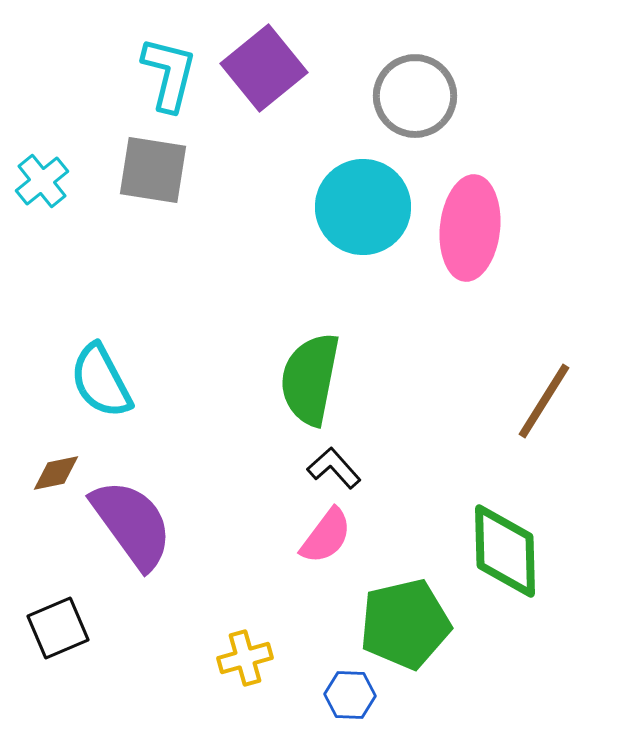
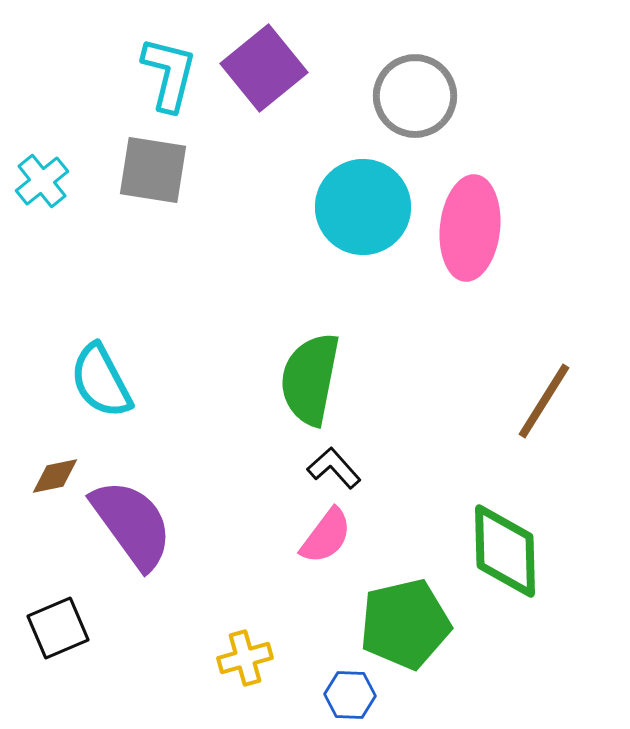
brown diamond: moved 1 px left, 3 px down
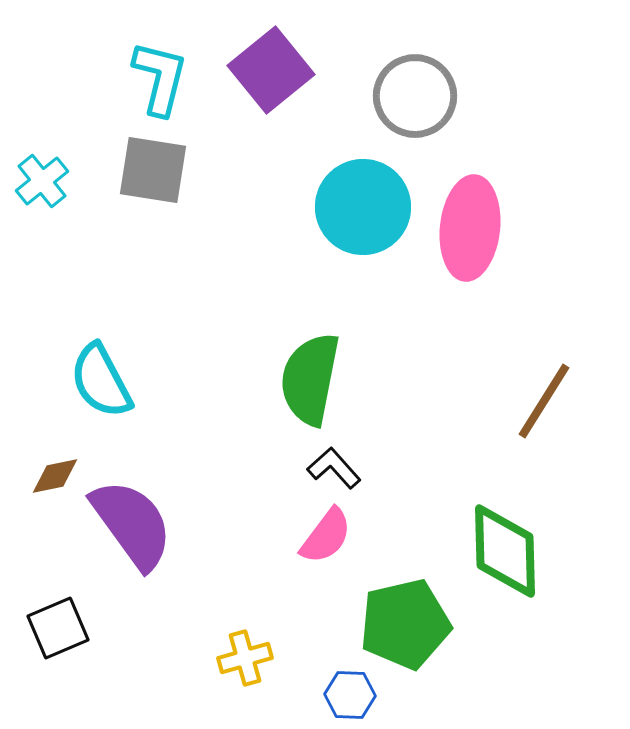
purple square: moved 7 px right, 2 px down
cyan L-shape: moved 9 px left, 4 px down
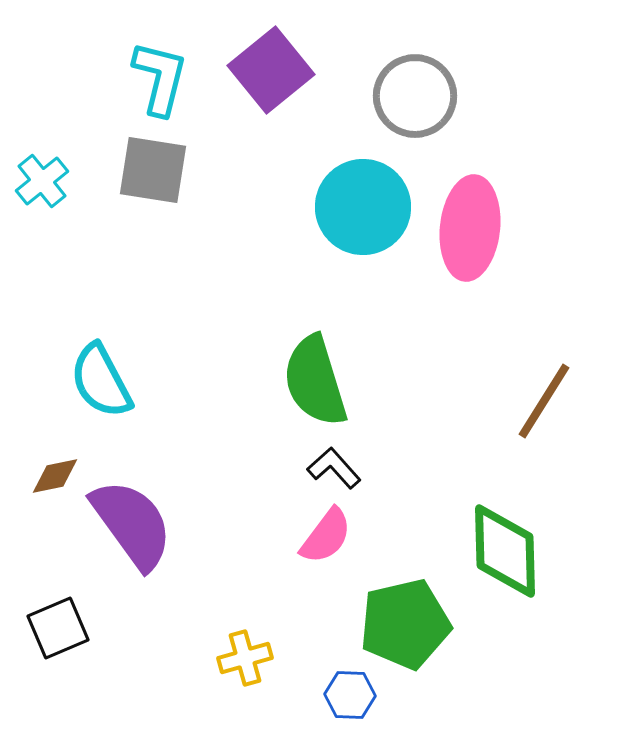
green semicircle: moved 5 px right, 2 px down; rotated 28 degrees counterclockwise
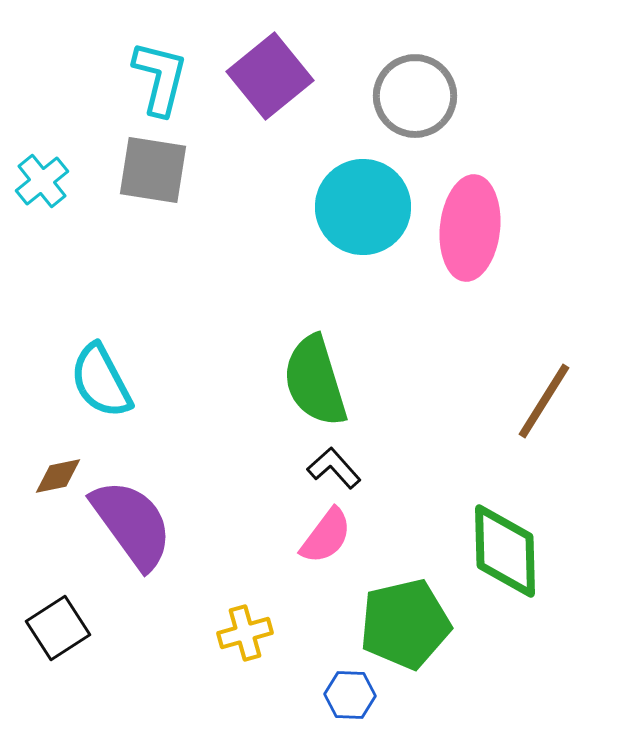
purple square: moved 1 px left, 6 px down
brown diamond: moved 3 px right
black square: rotated 10 degrees counterclockwise
yellow cross: moved 25 px up
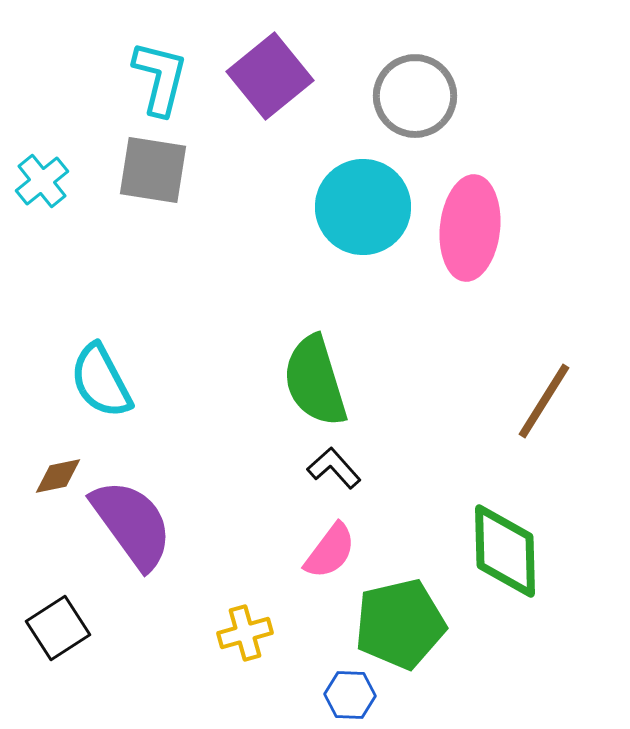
pink semicircle: moved 4 px right, 15 px down
green pentagon: moved 5 px left
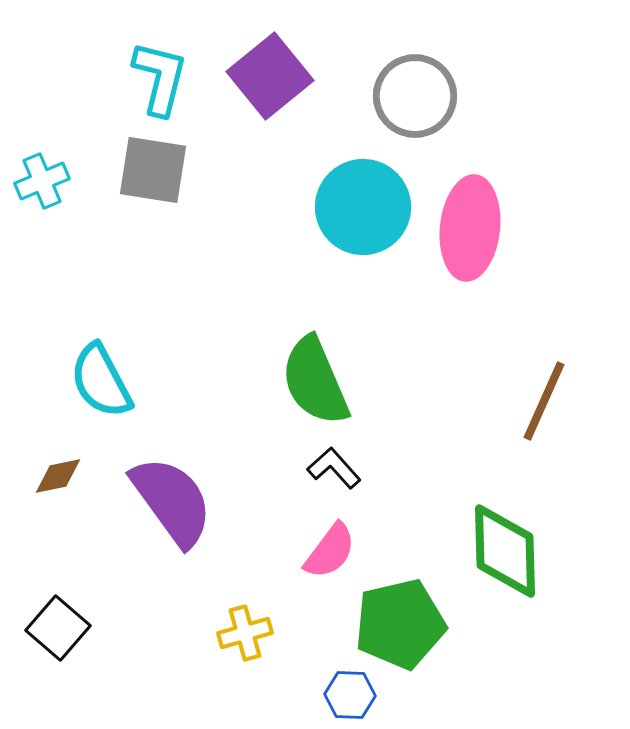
cyan cross: rotated 16 degrees clockwise
green semicircle: rotated 6 degrees counterclockwise
brown line: rotated 8 degrees counterclockwise
purple semicircle: moved 40 px right, 23 px up
black square: rotated 16 degrees counterclockwise
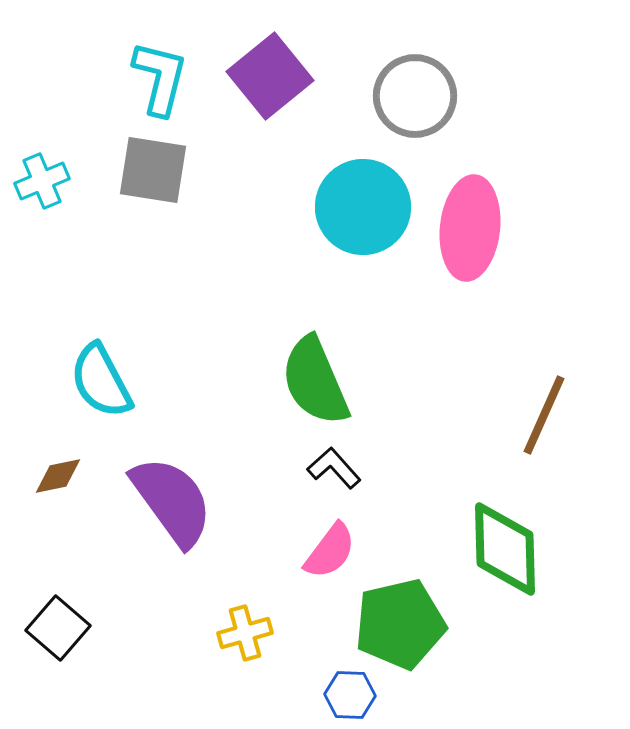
brown line: moved 14 px down
green diamond: moved 2 px up
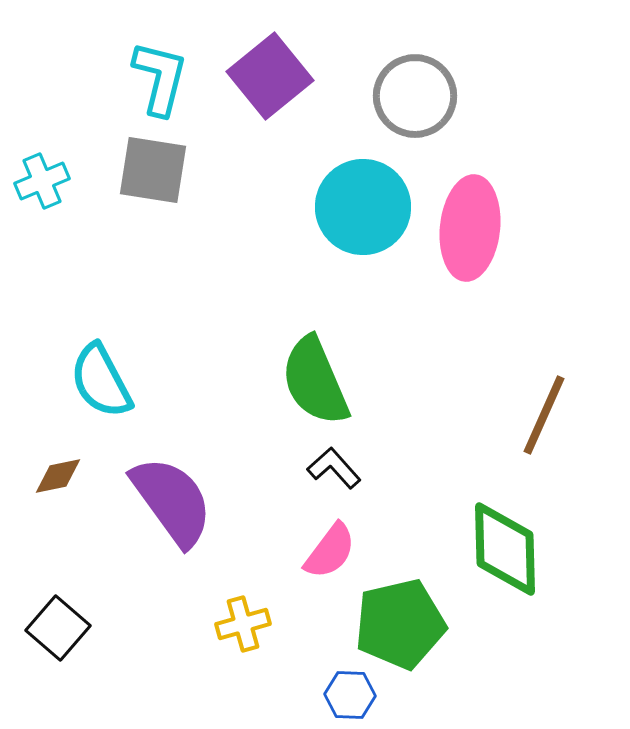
yellow cross: moved 2 px left, 9 px up
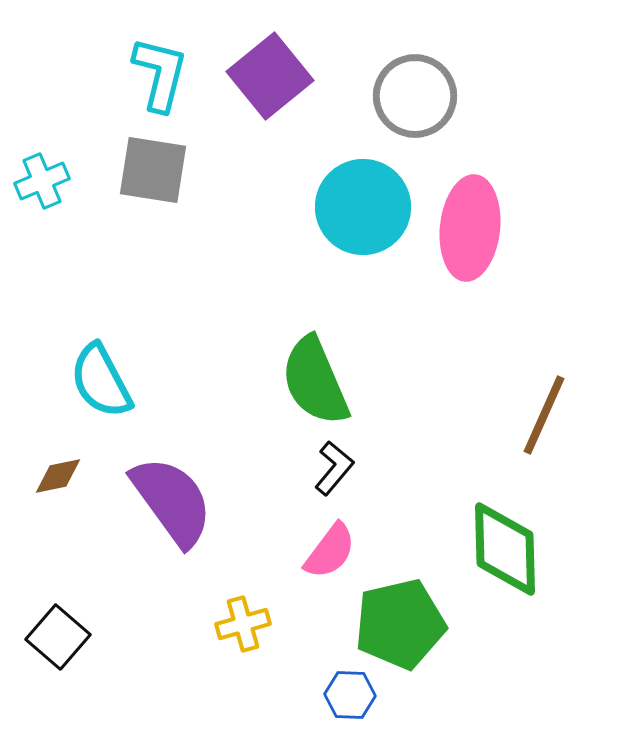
cyan L-shape: moved 4 px up
black L-shape: rotated 82 degrees clockwise
black square: moved 9 px down
